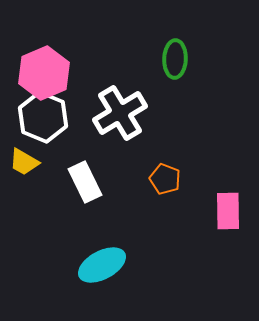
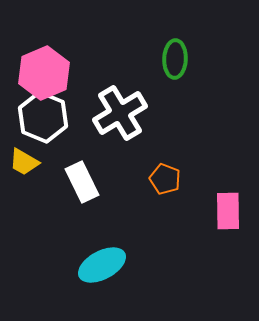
white rectangle: moved 3 px left
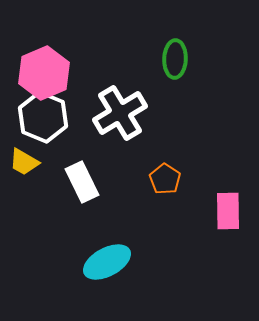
orange pentagon: rotated 12 degrees clockwise
cyan ellipse: moved 5 px right, 3 px up
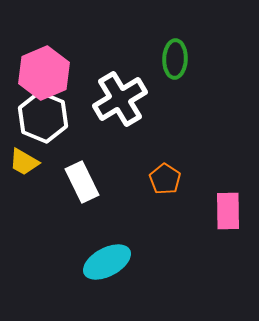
white cross: moved 14 px up
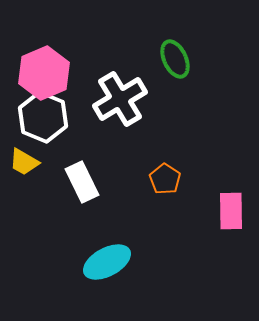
green ellipse: rotated 27 degrees counterclockwise
pink rectangle: moved 3 px right
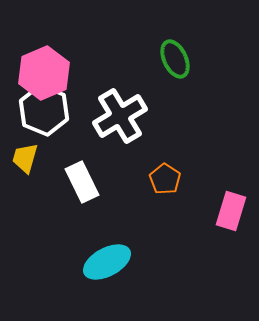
white cross: moved 17 px down
white hexagon: moved 1 px right, 7 px up
yellow trapezoid: moved 1 px right, 4 px up; rotated 76 degrees clockwise
pink rectangle: rotated 18 degrees clockwise
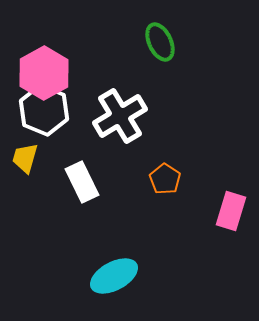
green ellipse: moved 15 px left, 17 px up
pink hexagon: rotated 6 degrees counterclockwise
cyan ellipse: moved 7 px right, 14 px down
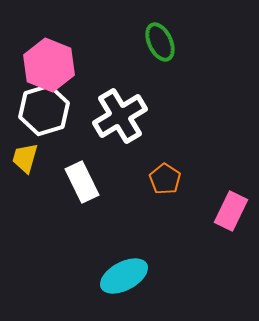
pink hexagon: moved 5 px right, 8 px up; rotated 9 degrees counterclockwise
white hexagon: rotated 21 degrees clockwise
pink rectangle: rotated 9 degrees clockwise
cyan ellipse: moved 10 px right
